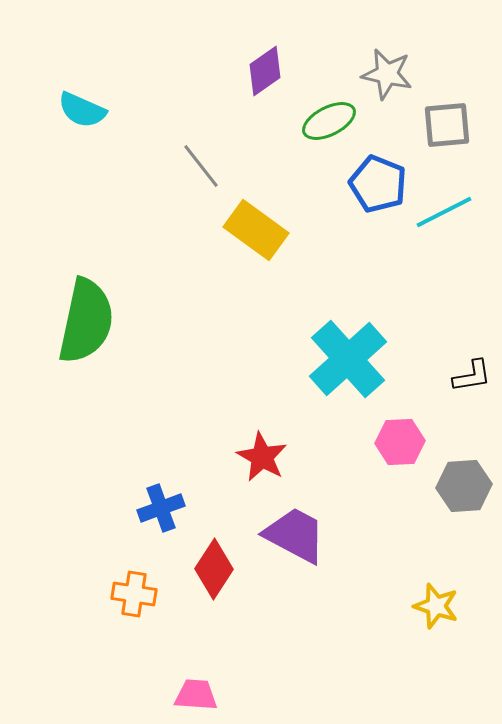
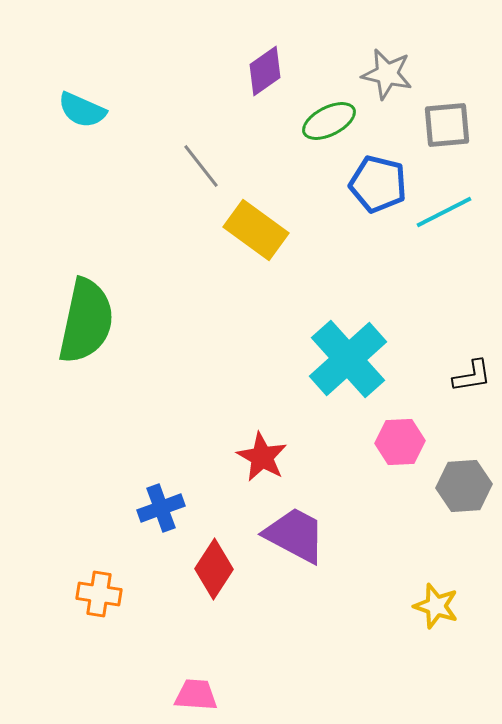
blue pentagon: rotated 8 degrees counterclockwise
orange cross: moved 35 px left
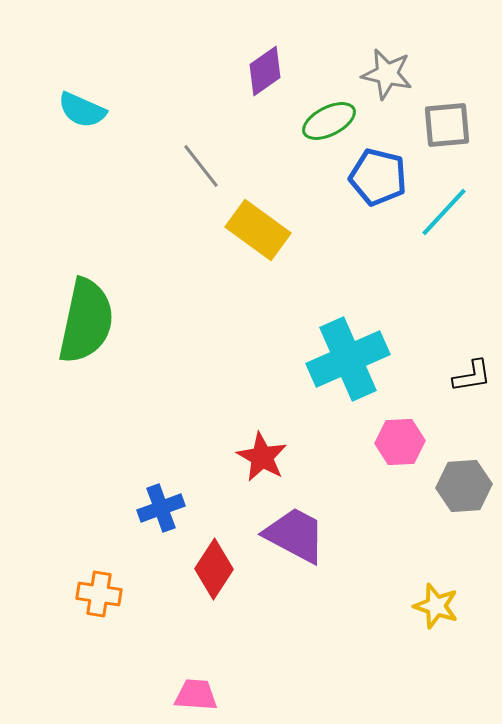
blue pentagon: moved 7 px up
cyan line: rotated 20 degrees counterclockwise
yellow rectangle: moved 2 px right
cyan cross: rotated 18 degrees clockwise
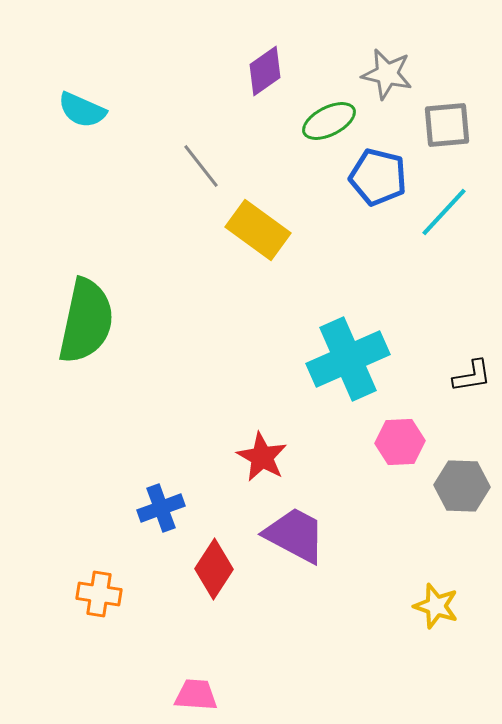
gray hexagon: moved 2 px left; rotated 6 degrees clockwise
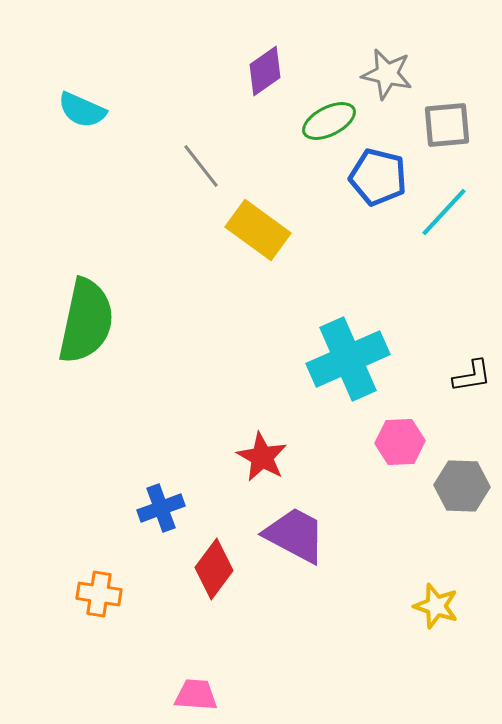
red diamond: rotated 4 degrees clockwise
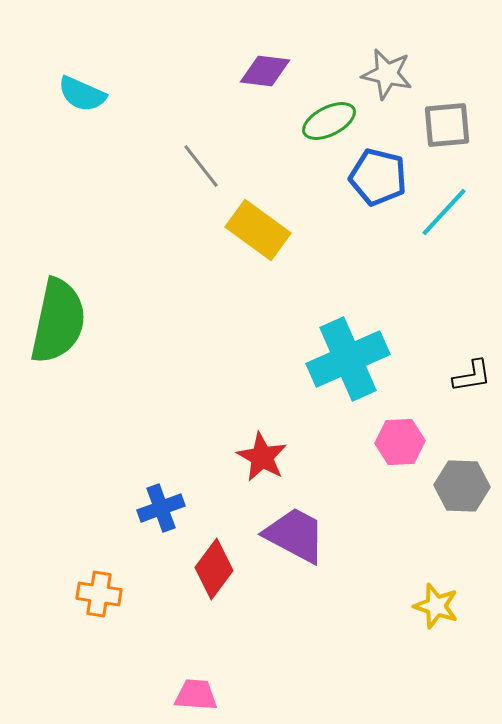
purple diamond: rotated 42 degrees clockwise
cyan semicircle: moved 16 px up
green semicircle: moved 28 px left
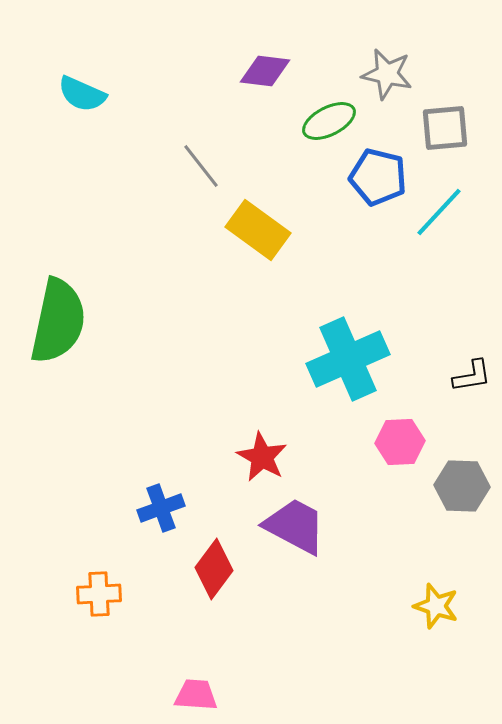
gray square: moved 2 px left, 3 px down
cyan line: moved 5 px left
purple trapezoid: moved 9 px up
orange cross: rotated 12 degrees counterclockwise
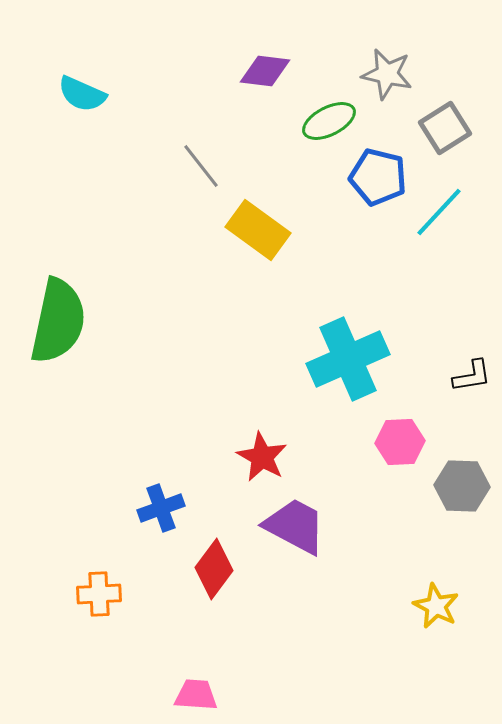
gray square: rotated 27 degrees counterclockwise
yellow star: rotated 9 degrees clockwise
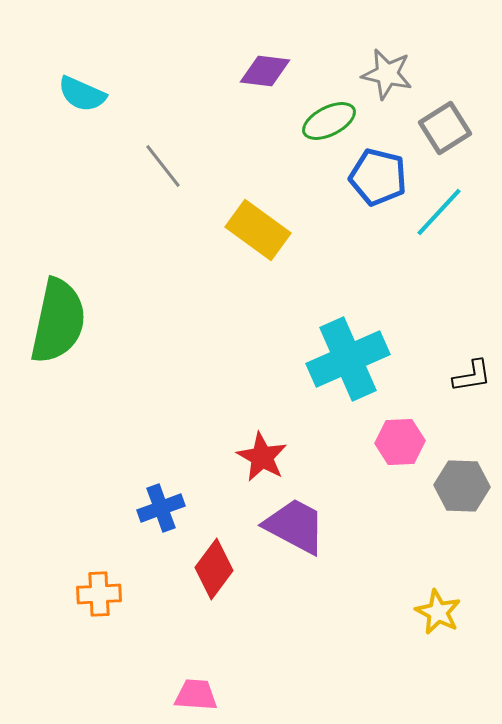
gray line: moved 38 px left
yellow star: moved 2 px right, 6 px down
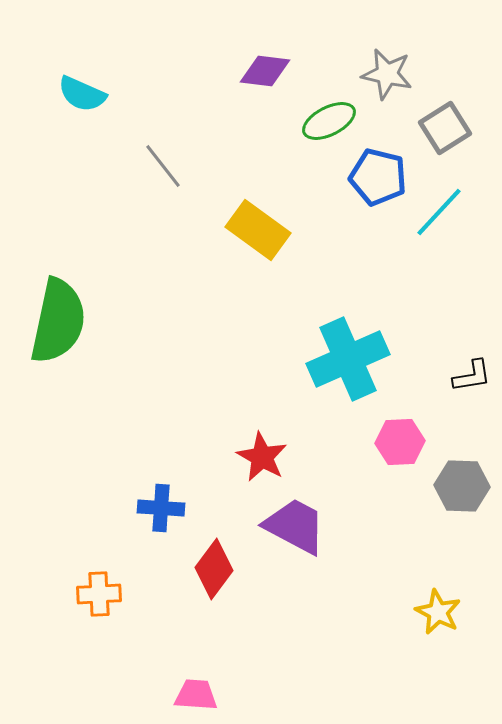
blue cross: rotated 24 degrees clockwise
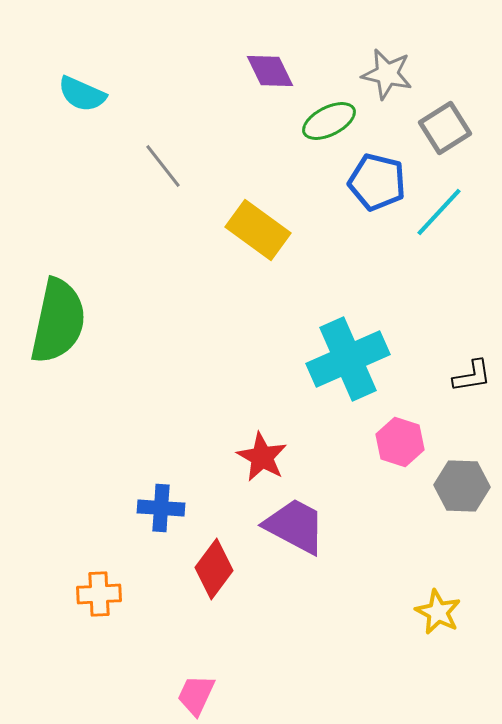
purple diamond: moved 5 px right; rotated 57 degrees clockwise
blue pentagon: moved 1 px left, 5 px down
pink hexagon: rotated 21 degrees clockwise
pink trapezoid: rotated 69 degrees counterclockwise
